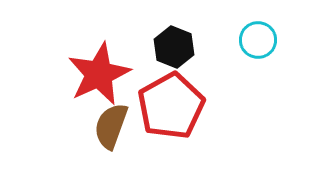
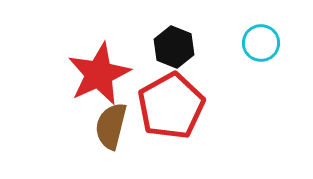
cyan circle: moved 3 px right, 3 px down
brown semicircle: rotated 6 degrees counterclockwise
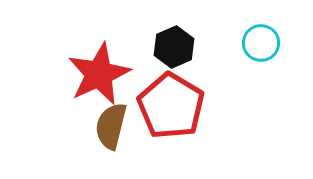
black hexagon: rotated 15 degrees clockwise
red pentagon: rotated 12 degrees counterclockwise
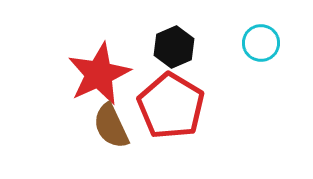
brown semicircle: rotated 39 degrees counterclockwise
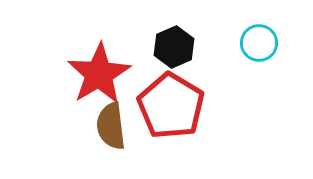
cyan circle: moved 2 px left
red star: rotated 6 degrees counterclockwise
brown semicircle: rotated 18 degrees clockwise
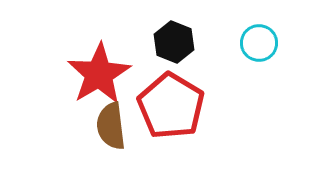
black hexagon: moved 5 px up; rotated 15 degrees counterclockwise
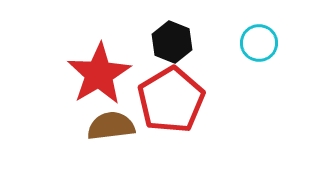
black hexagon: moved 2 px left
red pentagon: moved 6 px up; rotated 10 degrees clockwise
brown semicircle: rotated 90 degrees clockwise
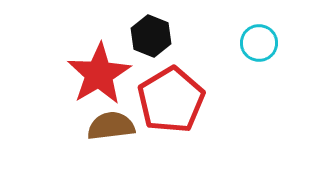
black hexagon: moved 21 px left, 6 px up
